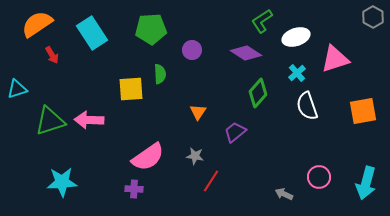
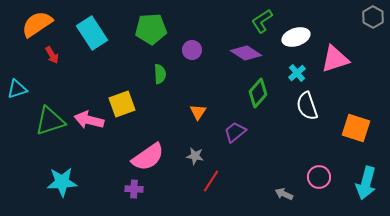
yellow square: moved 9 px left, 15 px down; rotated 16 degrees counterclockwise
orange square: moved 7 px left, 17 px down; rotated 28 degrees clockwise
pink arrow: rotated 12 degrees clockwise
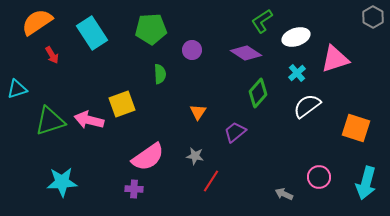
orange semicircle: moved 2 px up
white semicircle: rotated 72 degrees clockwise
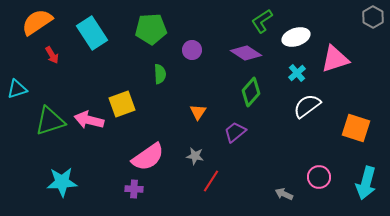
green diamond: moved 7 px left, 1 px up
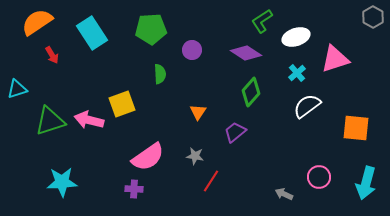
orange square: rotated 12 degrees counterclockwise
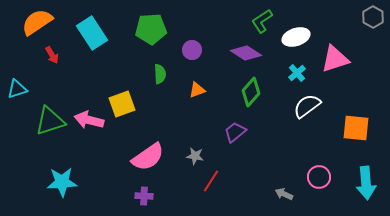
orange triangle: moved 1 px left, 22 px up; rotated 36 degrees clockwise
cyan arrow: rotated 20 degrees counterclockwise
purple cross: moved 10 px right, 7 px down
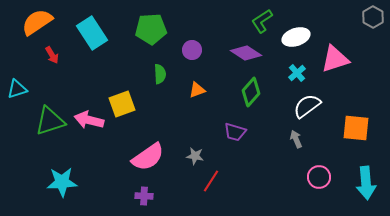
purple trapezoid: rotated 125 degrees counterclockwise
gray arrow: moved 12 px right, 55 px up; rotated 42 degrees clockwise
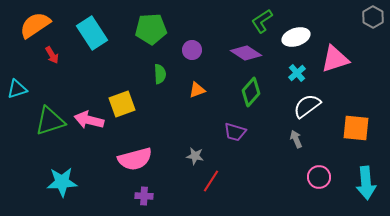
orange semicircle: moved 2 px left, 3 px down
pink semicircle: moved 13 px left, 2 px down; rotated 20 degrees clockwise
